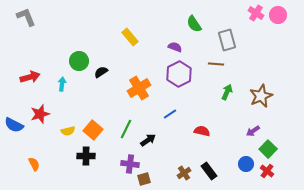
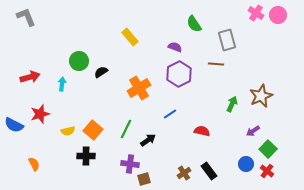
green arrow: moved 5 px right, 12 px down
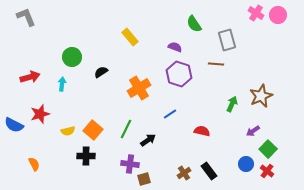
green circle: moved 7 px left, 4 px up
purple hexagon: rotated 15 degrees counterclockwise
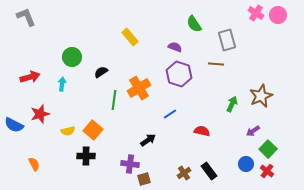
green line: moved 12 px left, 29 px up; rotated 18 degrees counterclockwise
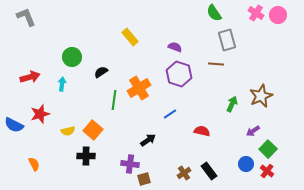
green semicircle: moved 20 px right, 11 px up
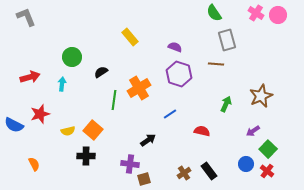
green arrow: moved 6 px left
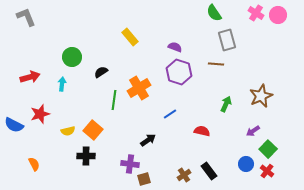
purple hexagon: moved 2 px up
brown cross: moved 2 px down
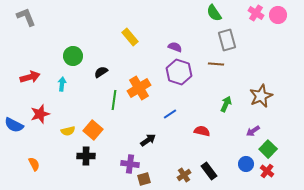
green circle: moved 1 px right, 1 px up
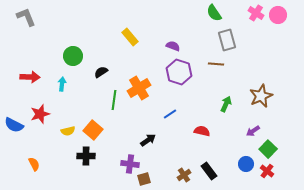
purple semicircle: moved 2 px left, 1 px up
red arrow: rotated 18 degrees clockwise
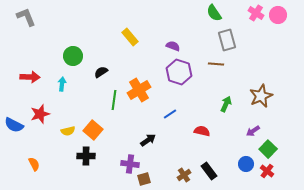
orange cross: moved 2 px down
